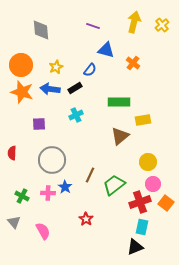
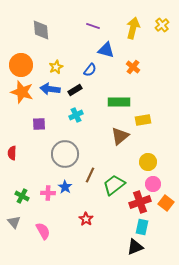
yellow arrow: moved 1 px left, 6 px down
orange cross: moved 4 px down
black rectangle: moved 2 px down
gray circle: moved 13 px right, 6 px up
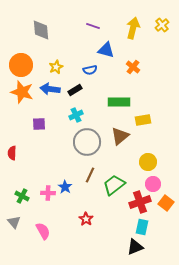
blue semicircle: rotated 40 degrees clockwise
gray circle: moved 22 px right, 12 px up
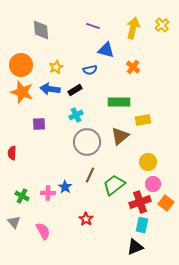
cyan rectangle: moved 2 px up
